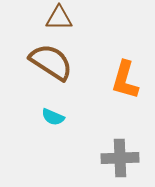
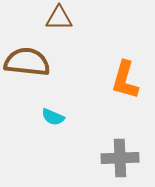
brown semicircle: moved 24 px left; rotated 27 degrees counterclockwise
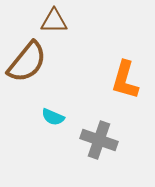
brown triangle: moved 5 px left, 3 px down
brown semicircle: rotated 123 degrees clockwise
gray cross: moved 21 px left, 18 px up; rotated 21 degrees clockwise
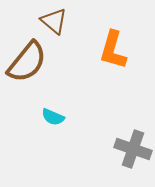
brown triangle: rotated 40 degrees clockwise
orange L-shape: moved 12 px left, 30 px up
gray cross: moved 34 px right, 9 px down
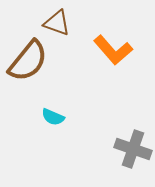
brown triangle: moved 3 px right, 2 px down; rotated 20 degrees counterclockwise
orange L-shape: rotated 57 degrees counterclockwise
brown semicircle: moved 1 px right, 1 px up
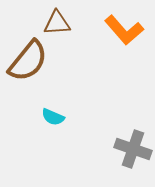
brown triangle: rotated 24 degrees counterclockwise
orange L-shape: moved 11 px right, 20 px up
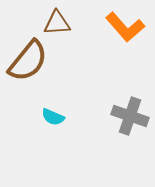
orange L-shape: moved 1 px right, 3 px up
gray cross: moved 3 px left, 33 px up
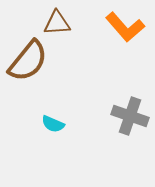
cyan semicircle: moved 7 px down
